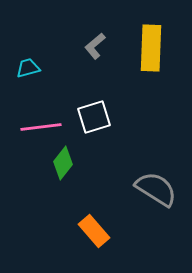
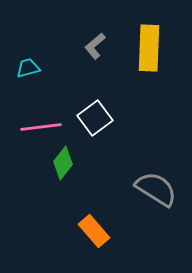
yellow rectangle: moved 2 px left
white square: moved 1 px right, 1 px down; rotated 20 degrees counterclockwise
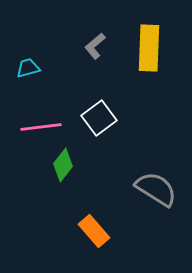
white square: moved 4 px right
green diamond: moved 2 px down
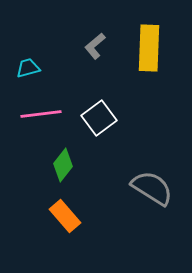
pink line: moved 13 px up
gray semicircle: moved 4 px left, 1 px up
orange rectangle: moved 29 px left, 15 px up
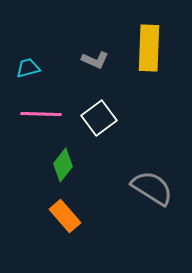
gray L-shape: moved 14 px down; rotated 116 degrees counterclockwise
pink line: rotated 9 degrees clockwise
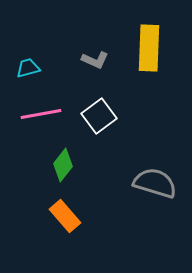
pink line: rotated 12 degrees counterclockwise
white square: moved 2 px up
gray semicircle: moved 3 px right, 5 px up; rotated 15 degrees counterclockwise
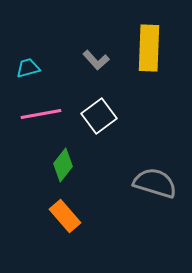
gray L-shape: moved 1 px right; rotated 24 degrees clockwise
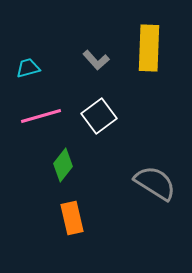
pink line: moved 2 px down; rotated 6 degrees counterclockwise
gray semicircle: rotated 15 degrees clockwise
orange rectangle: moved 7 px right, 2 px down; rotated 28 degrees clockwise
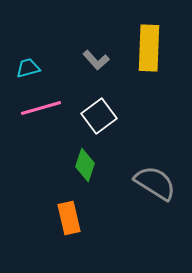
pink line: moved 8 px up
green diamond: moved 22 px right; rotated 20 degrees counterclockwise
orange rectangle: moved 3 px left
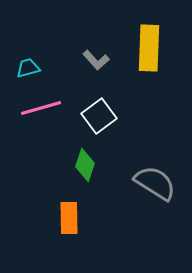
orange rectangle: rotated 12 degrees clockwise
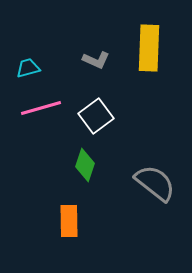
gray L-shape: rotated 24 degrees counterclockwise
white square: moved 3 px left
gray semicircle: rotated 6 degrees clockwise
orange rectangle: moved 3 px down
